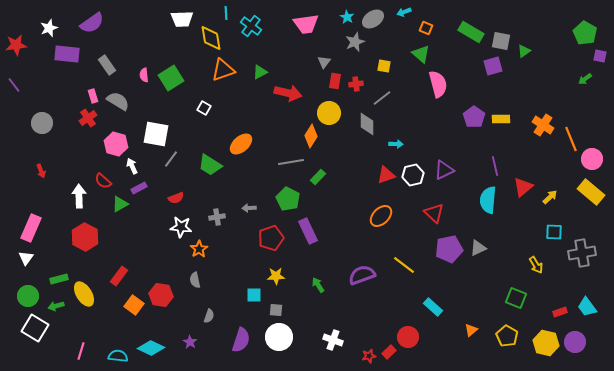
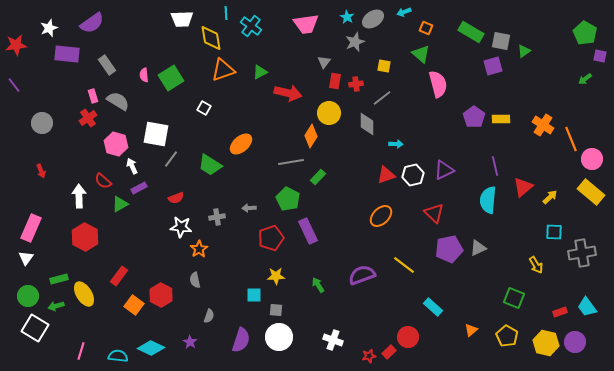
red hexagon at (161, 295): rotated 20 degrees clockwise
green square at (516, 298): moved 2 px left
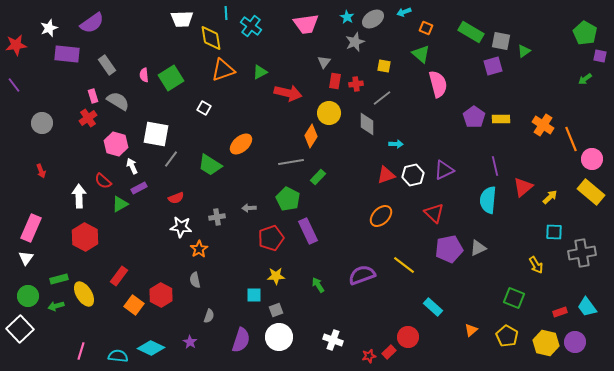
gray square at (276, 310): rotated 24 degrees counterclockwise
white square at (35, 328): moved 15 px left, 1 px down; rotated 16 degrees clockwise
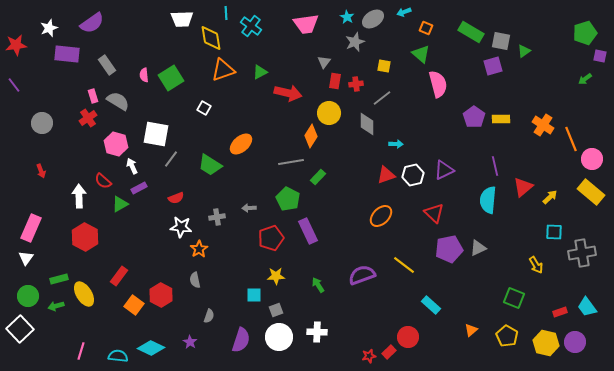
green pentagon at (585, 33): rotated 25 degrees clockwise
cyan rectangle at (433, 307): moved 2 px left, 2 px up
white cross at (333, 340): moved 16 px left, 8 px up; rotated 18 degrees counterclockwise
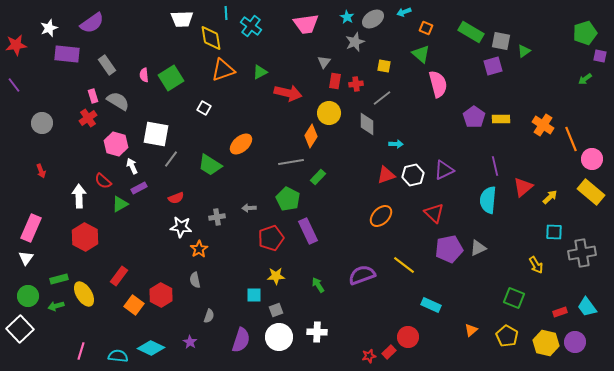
cyan rectangle at (431, 305): rotated 18 degrees counterclockwise
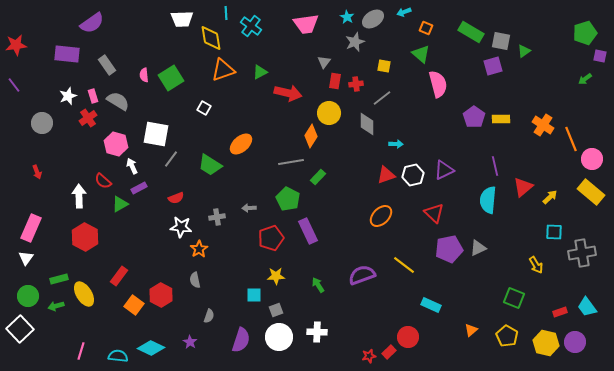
white star at (49, 28): moved 19 px right, 68 px down
red arrow at (41, 171): moved 4 px left, 1 px down
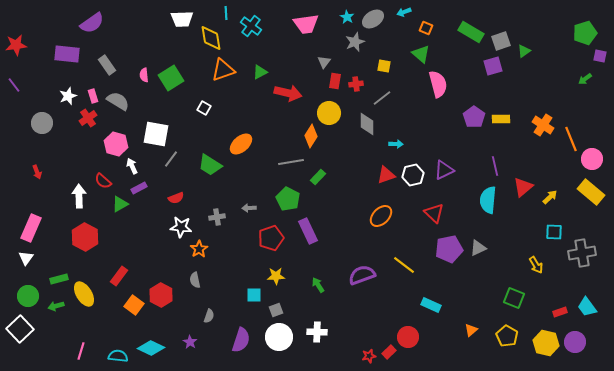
gray square at (501, 41): rotated 30 degrees counterclockwise
